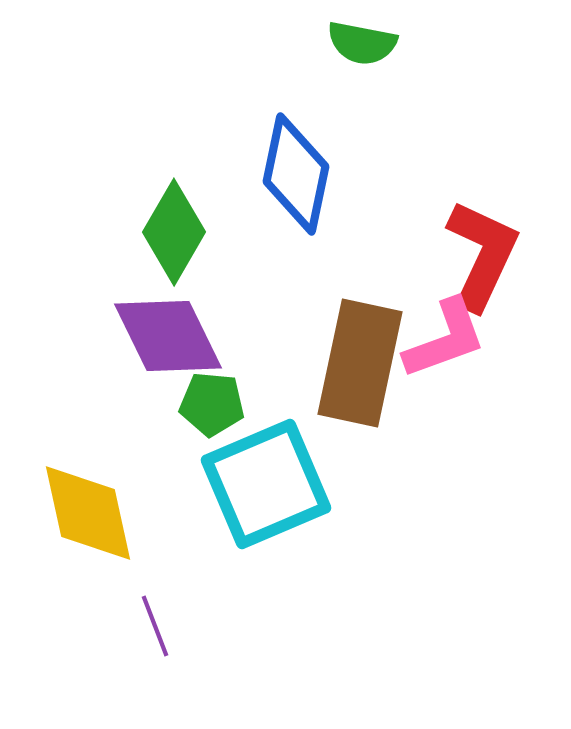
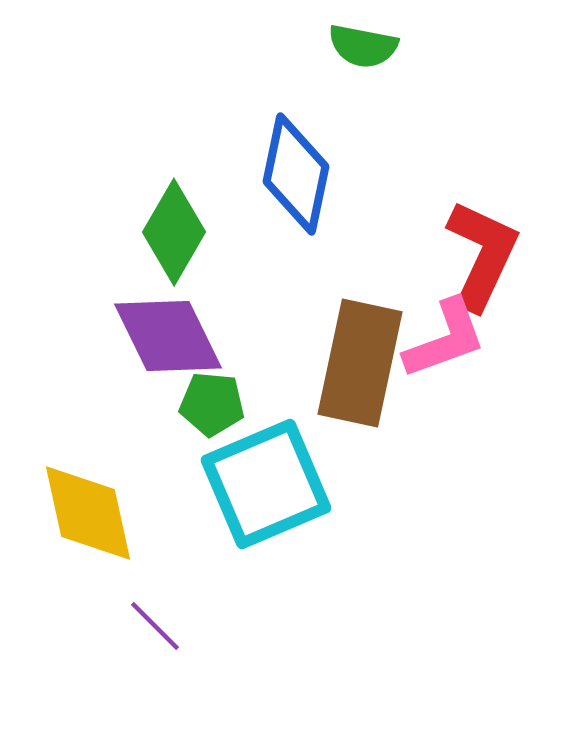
green semicircle: moved 1 px right, 3 px down
purple line: rotated 24 degrees counterclockwise
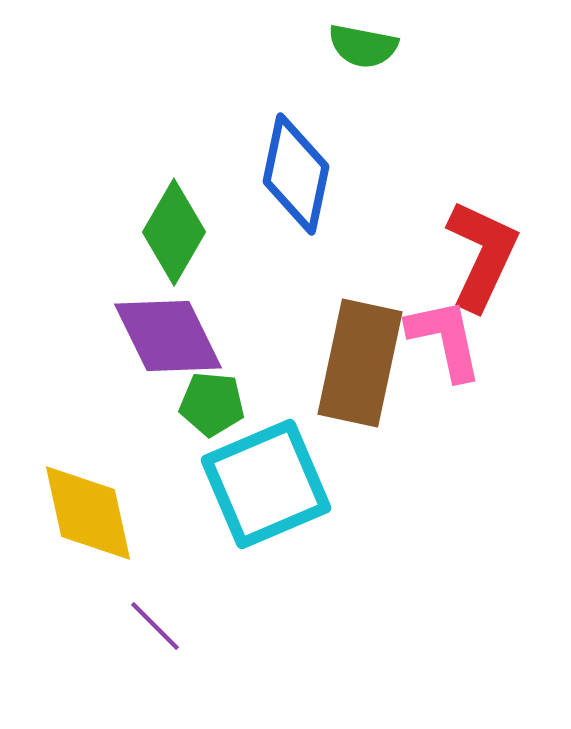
pink L-shape: rotated 82 degrees counterclockwise
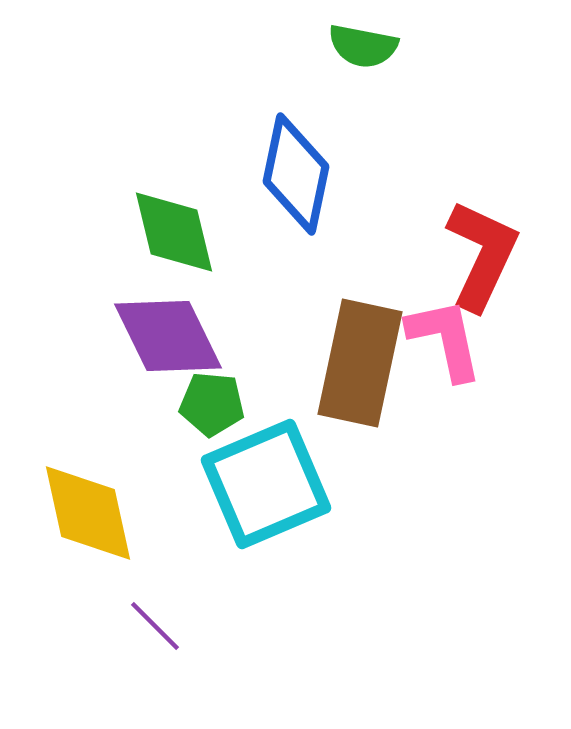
green diamond: rotated 44 degrees counterclockwise
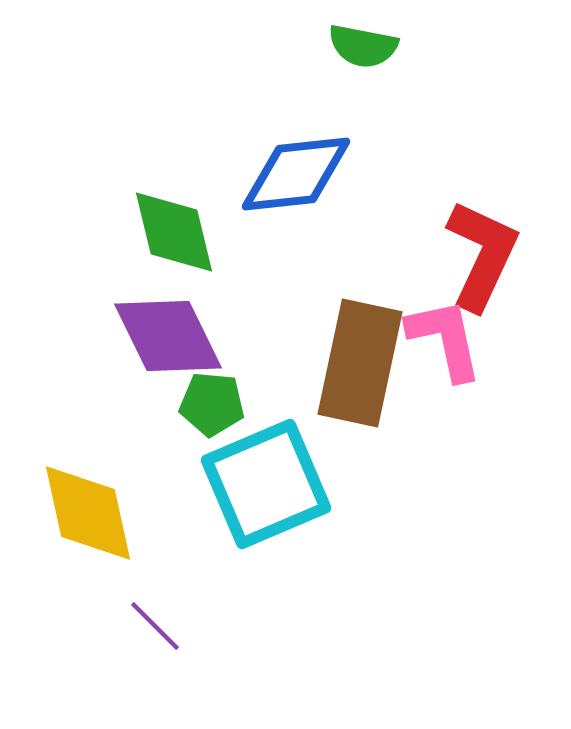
blue diamond: rotated 72 degrees clockwise
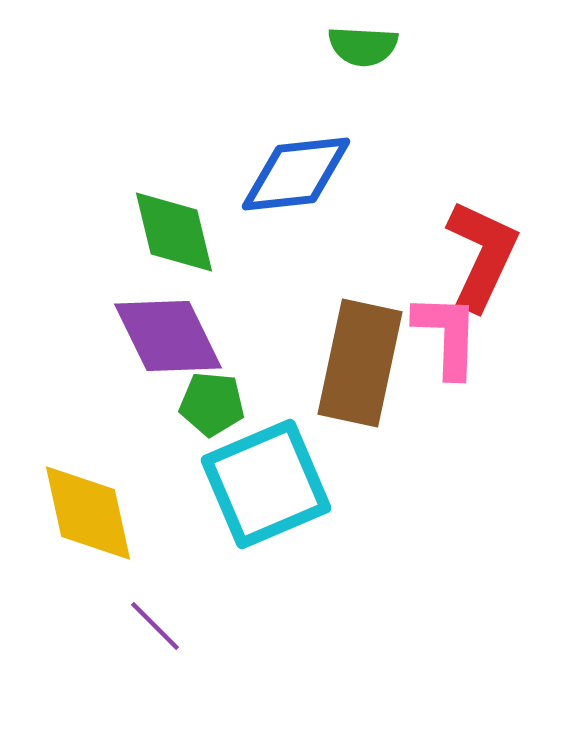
green semicircle: rotated 8 degrees counterclockwise
pink L-shape: moved 2 px right, 4 px up; rotated 14 degrees clockwise
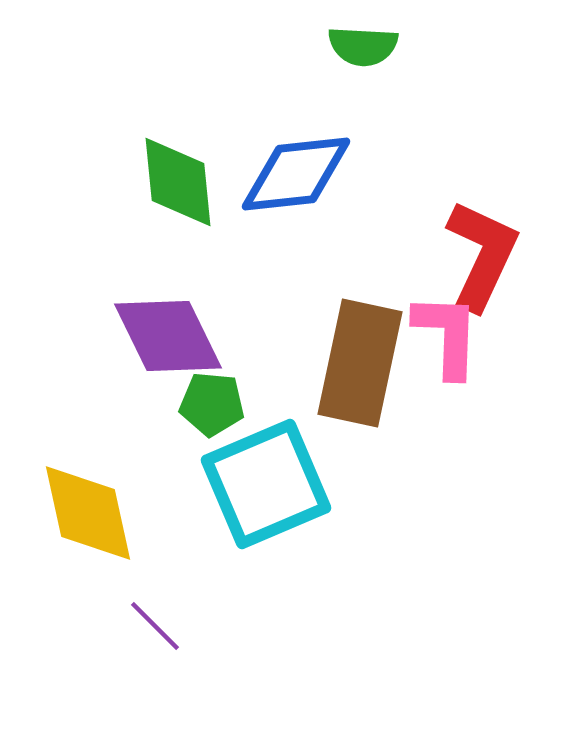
green diamond: moved 4 px right, 50 px up; rotated 8 degrees clockwise
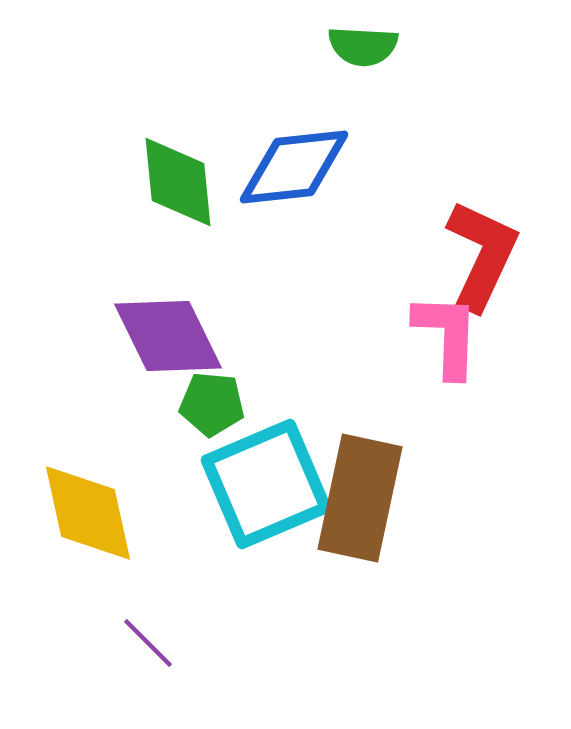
blue diamond: moved 2 px left, 7 px up
brown rectangle: moved 135 px down
purple line: moved 7 px left, 17 px down
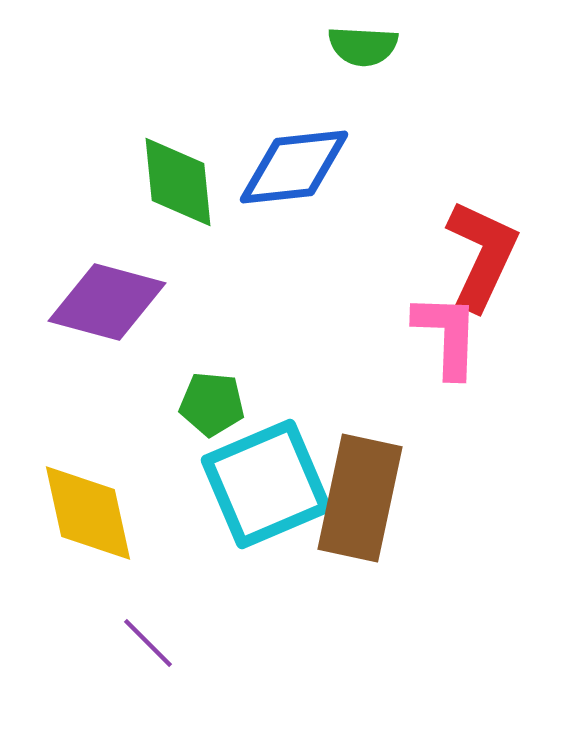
purple diamond: moved 61 px left, 34 px up; rotated 49 degrees counterclockwise
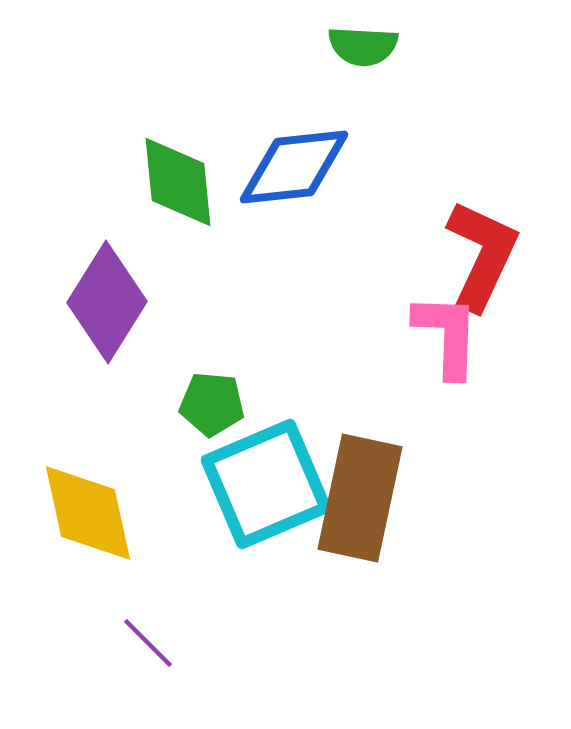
purple diamond: rotated 73 degrees counterclockwise
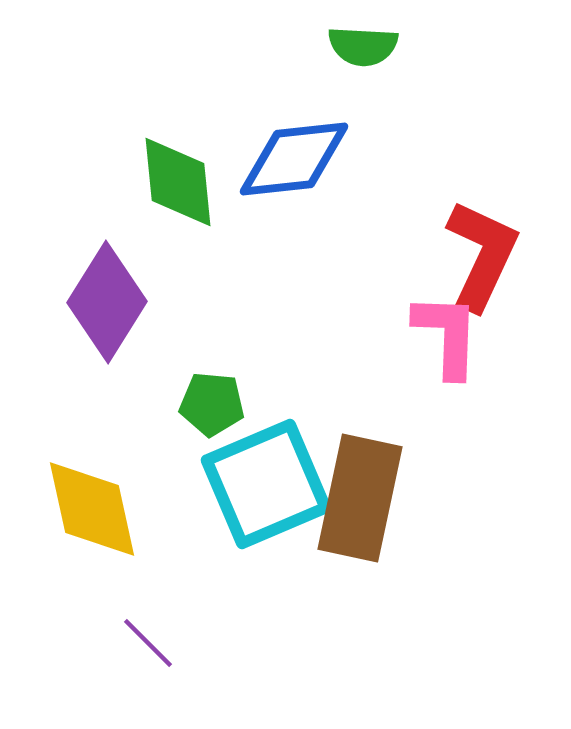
blue diamond: moved 8 px up
yellow diamond: moved 4 px right, 4 px up
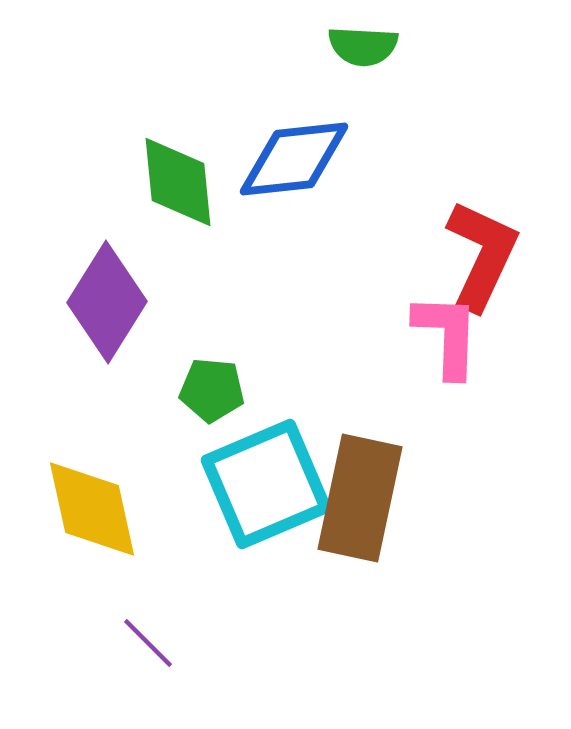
green pentagon: moved 14 px up
